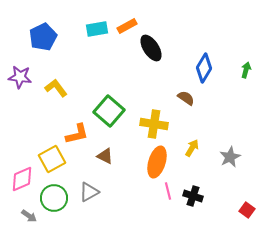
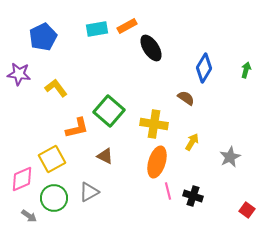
purple star: moved 1 px left, 3 px up
orange L-shape: moved 6 px up
yellow arrow: moved 6 px up
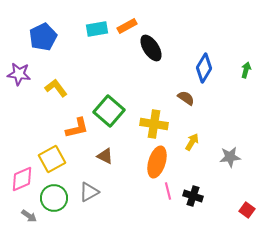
gray star: rotated 20 degrees clockwise
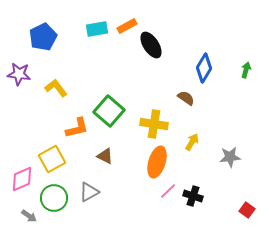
black ellipse: moved 3 px up
pink line: rotated 60 degrees clockwise
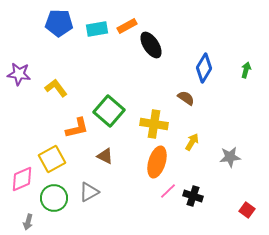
blue pentagon: moved 16 px right, 14 px up; rotated 28 degrees clockwise
gray arrow: moved 1 px left, 6 px down; rotated 70 degrees clockwise
